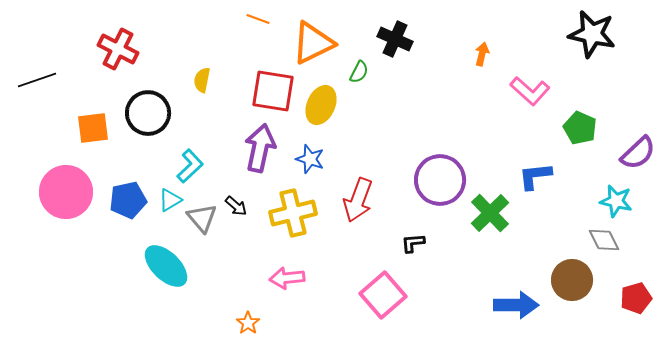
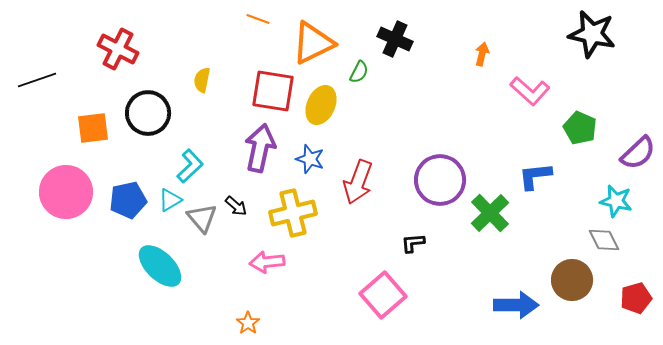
red arrow: moved 18 px up
cyan ellipse: moved 6 px left
pink arrow: moved 20 px left, 16 px up
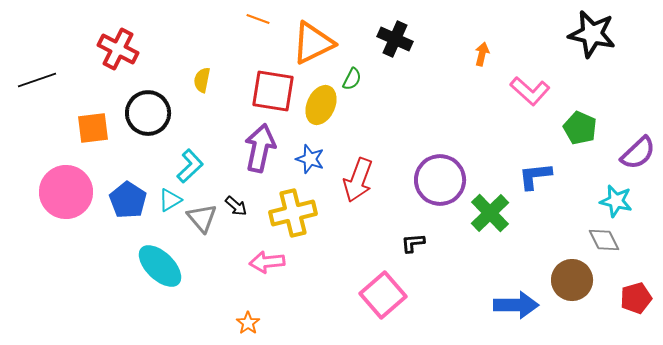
green semicircle: moved 7 px left, 7 px down
red arrow: moved 2 px up
blue pentagon: rotated 27 degrees counterclockwise
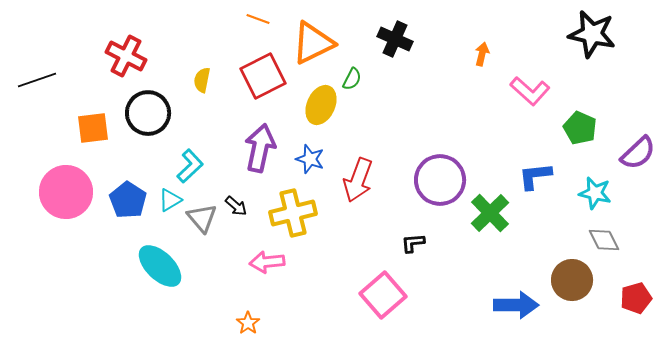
red cross: moved 8 px right, 7 px down
red square: moved 10 px left, 15 px up; rotated 36 degrees counterclockwise
cyan star: moved 21 px left, 8 px up
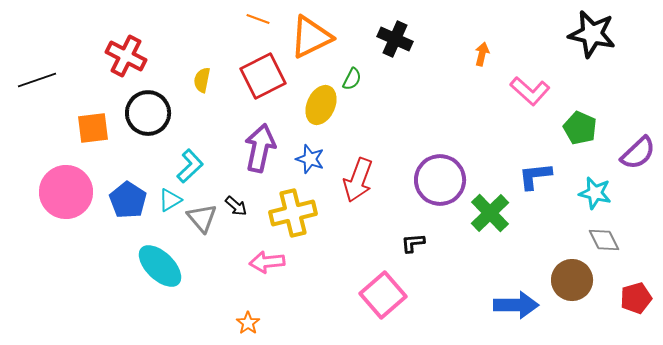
orange triangle: moved 2 px left, 6 px up
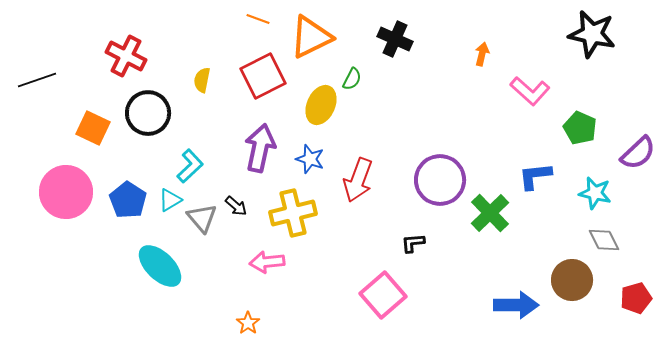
orange square: rotated 32 degrees clockwise
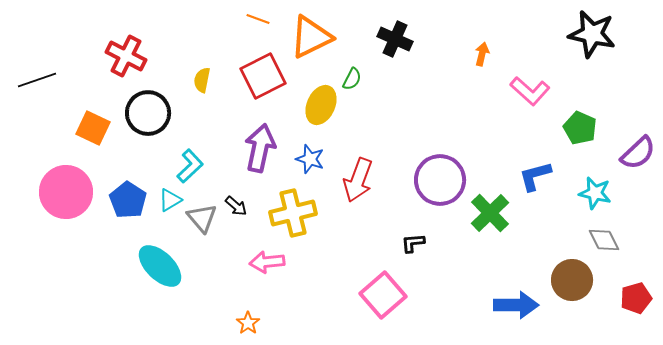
blue L-shape: rotated 9 degrees counterclockwise
